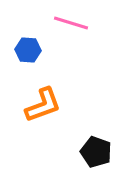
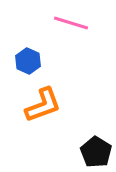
blue hexagon: moved 11 px down; rotated 20 degrees clockwise
black pentagon: rotated 12 degrees clockwise
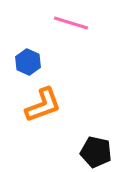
blue hexagon: moved 1 px down
black pentagon: rotated 20 degrees counterclockwise
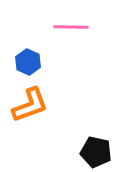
pink line: moved 4 px down; rotated 16 degrees counterclockwise
orange L-shape: moved 13 px left
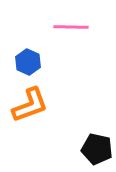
black pentagon: moved 1 px right, 3 px up
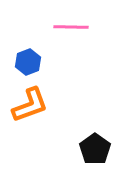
blue hexagon: rotated 15 degrees clockwise
black pentagon: moved 2 px left; rotated 24 degrees clockwise
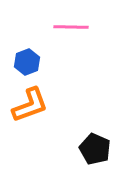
blue hexagon: moved 1 px left
black pentagon: rotated 12 degrees counterclockwise
